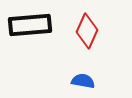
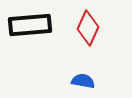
red diamond: moved 1 px right, 3 px up
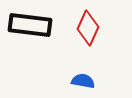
black rectangle: rotated 12 degrees clockwise
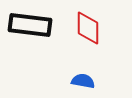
red diamond: rotated 24 degrees counterclockwise
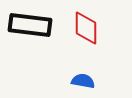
red diamond: moved 2 px left
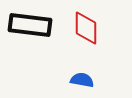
blue semicircle: moved 1 px left, 1 px up
